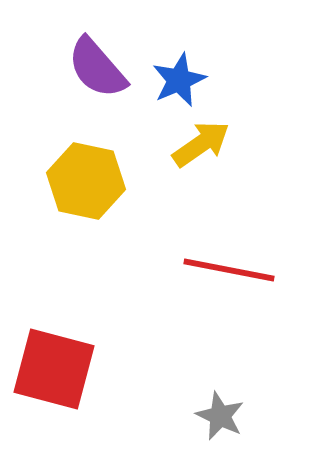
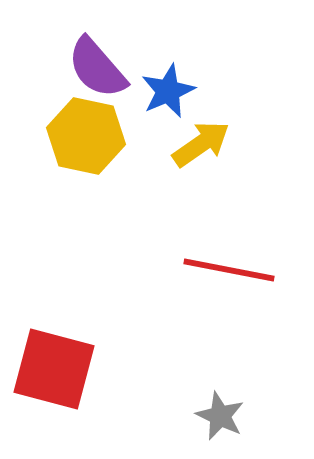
blue star: moved 11 px left, 11 px down
yellow hexagon: moved 45 px up
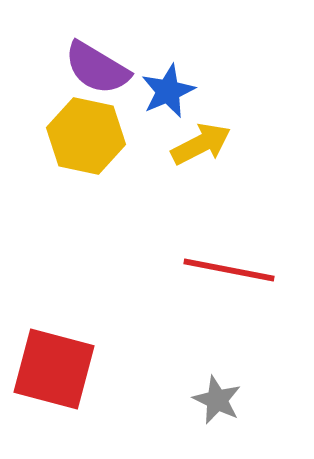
purple semicircle: rotated 18 degrees counterclockwise
yellow arrow: rotated 8 degrees clockwise
gray star: moved 3 px left, 16 px up
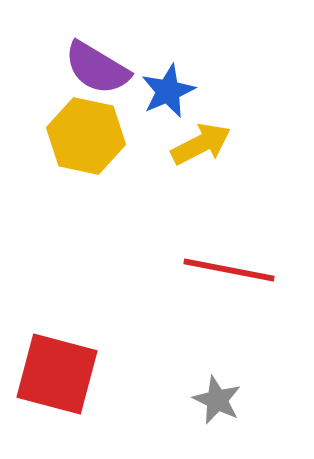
red square: moved 3 px right, 5 px down
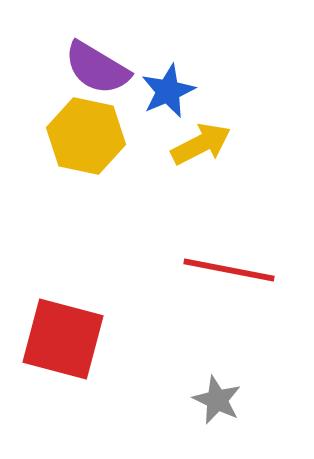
red square: moved 6 px right, 35 px up
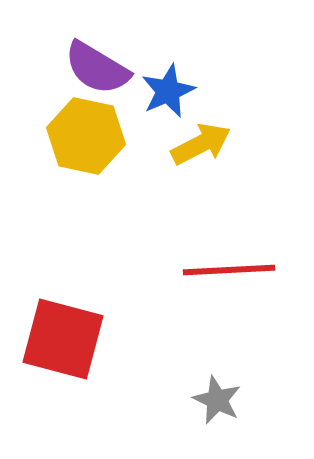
red line: rotated 14 degrees counterclockwise
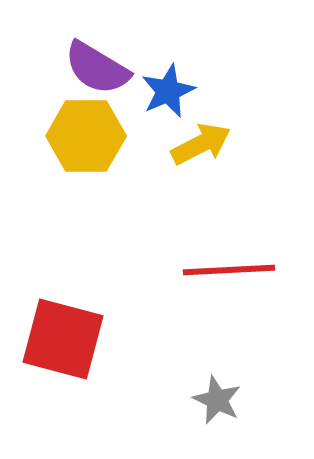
yellow hexagon: rotated 12 degrees counterclockwise
